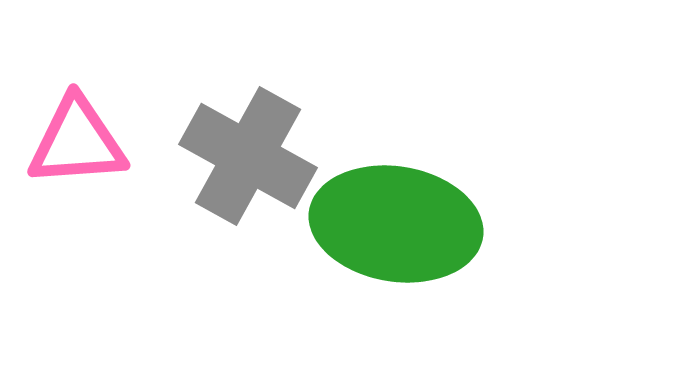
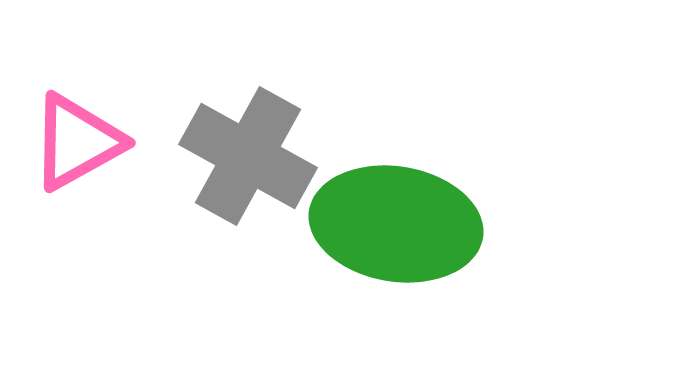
pink triangle: rotated 25 degrees counterclockwise
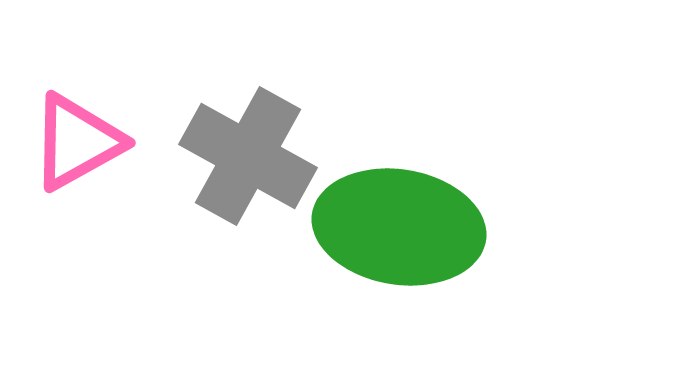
green ellipse: moved 3 px right, 3 px down
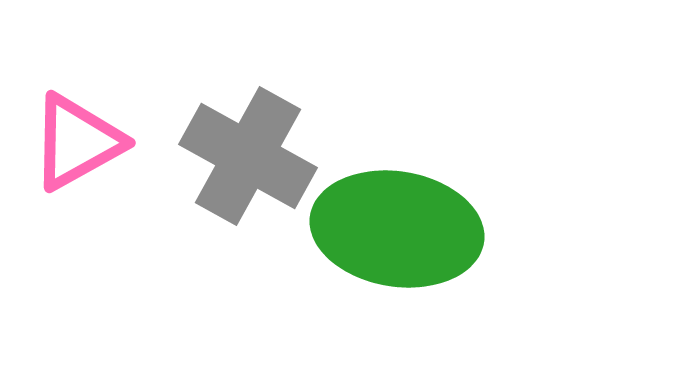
green ellipse: moved 2 px left, 2 px down
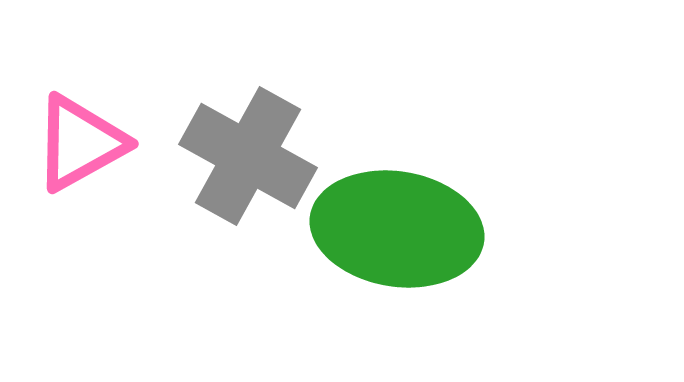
pink triangle: moved 3 px right, 1 px down
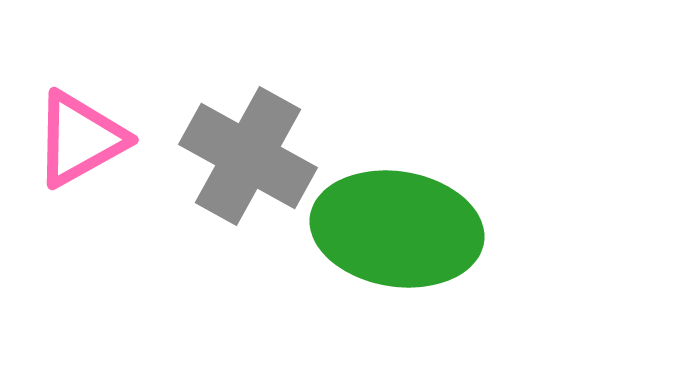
pink triangle: moved 4 px up
